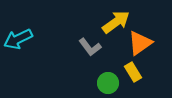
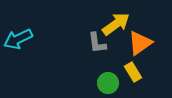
yellow arrow: moved 2 px down
gray L-shape: moved 7 px right, 4 px up; rotated 30 degrees clockwise
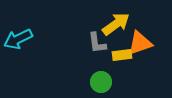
orange triangle: rotated 16 degrees clockwise
yellow rectangle: moved 11 px left, 17 px up; rotated 66 degrees counterclockwise
green circle: moved 7 px left, 1 px up
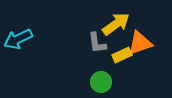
yellow rectangle: rotated 18 degrees counterclockwise
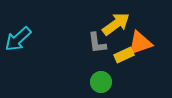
cyan arrow: rotated 16 degrees counterclockwise
yellow rectangle: moved 2 px right
